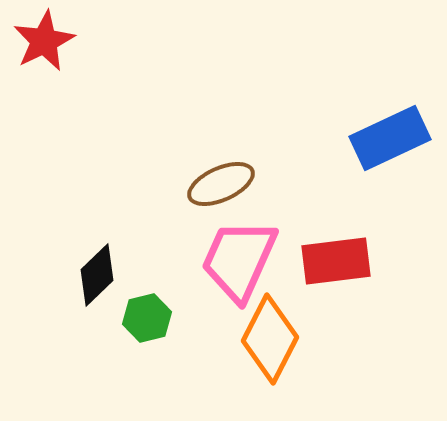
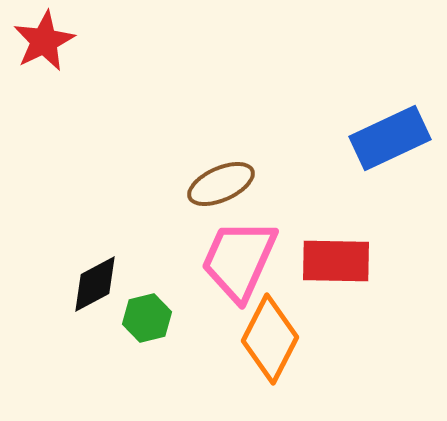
red rectangle: rotated 8 degrees clockwise
black diamond: moved 2 px left, 9 px down; rotated 16 degrees clockwise
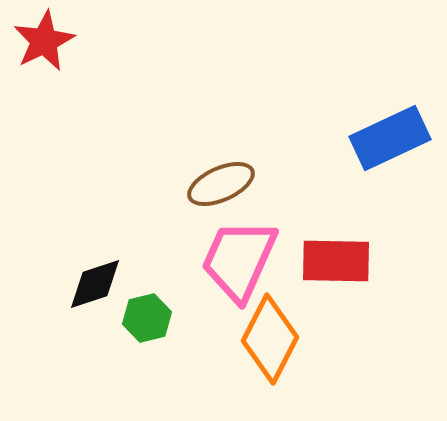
black diamond: rotated 10 degrees clockwise
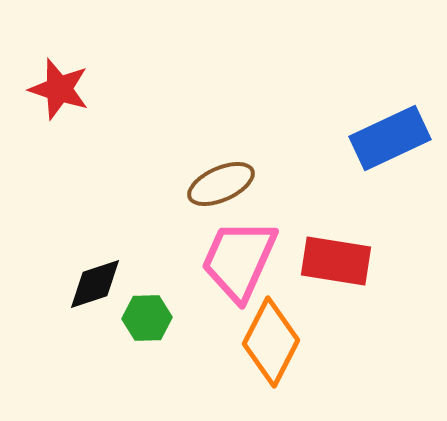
red star: moved 15 px right, 48 px down; rotated 28 degrees counterclockwise
red rectangle: rotated 8 degrees clockwise
green hexagon: rotated 12 degrees clockwise
orange diamond: moved 1 px right, 3 px down
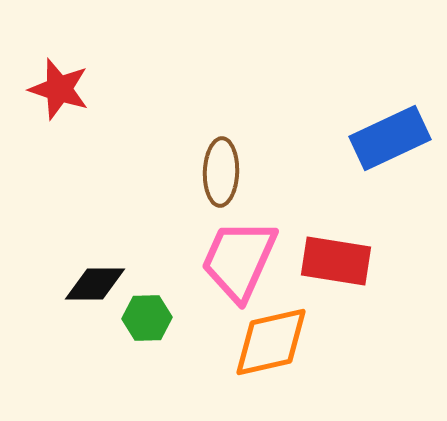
brown ellipse: moved 12 px up; rotated 64 degrees counterclockwise
black diamond: rotated 18 degrees clockwise
orange diamond: rotated 50 degrees clockwise
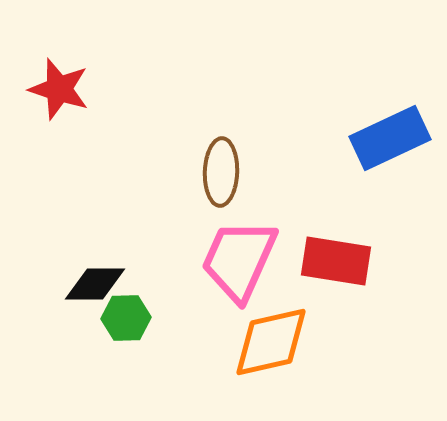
green hexagon: moved 21 px left
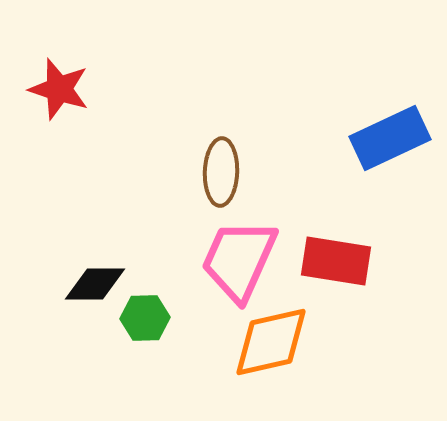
green hexagon: moved 19 px right
